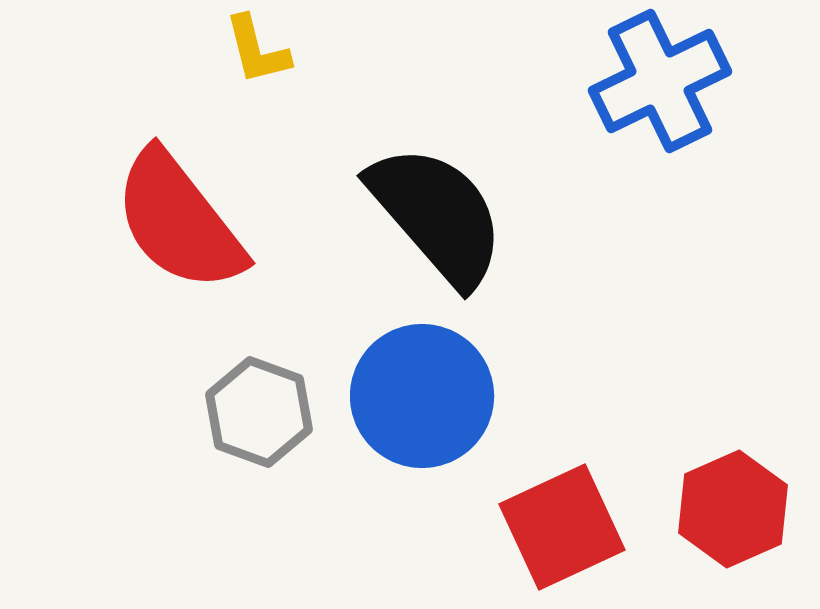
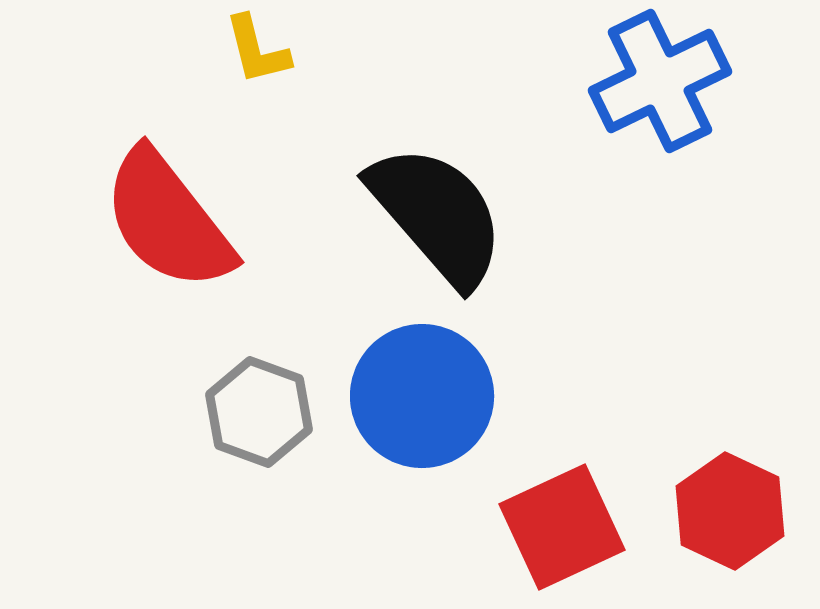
red semicircle: moved 11 px left, 1 px up
red hexagon: moved 3 px left, 2 px down; rotated 11 degrees counterclockwise
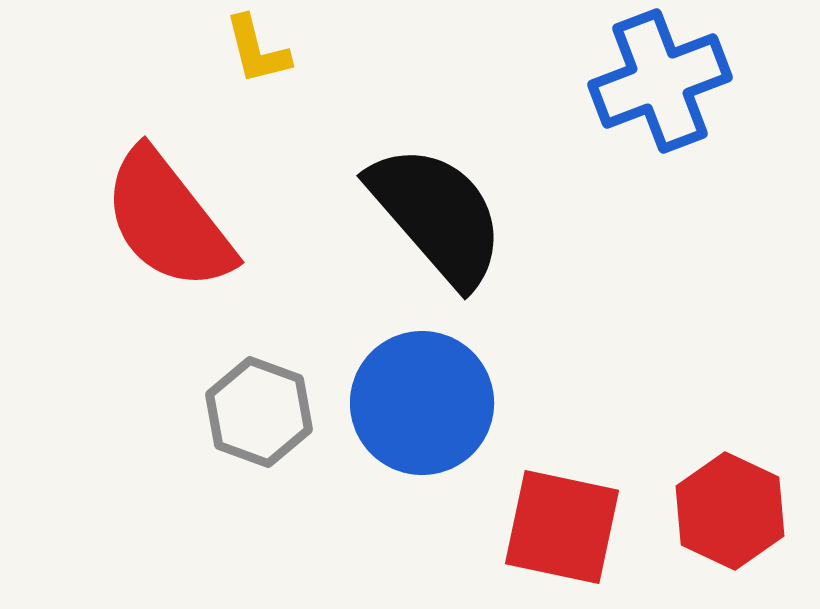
blue cross: rotated 5 degrees clockwise
blue circle: moved 7 px down
red square: rotated 37 degrees clockwise
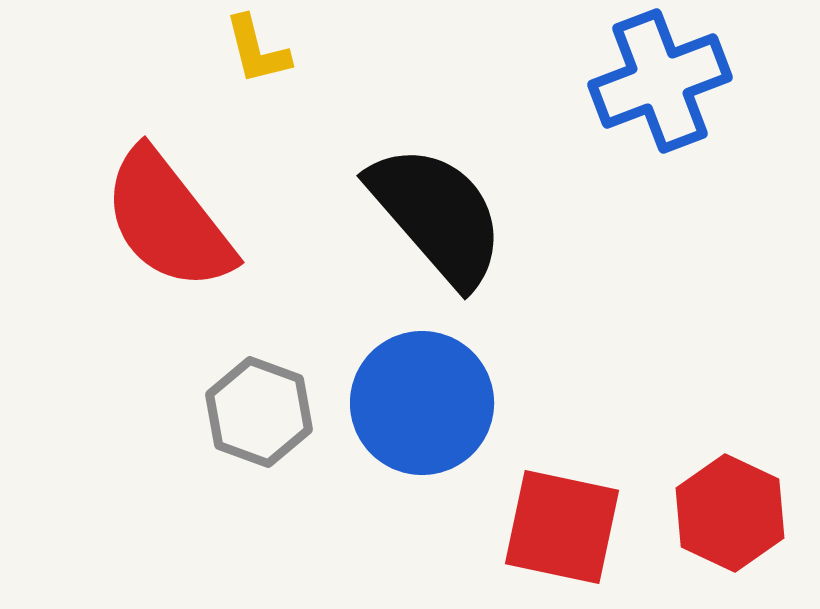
red hexagon: moved 2 px down
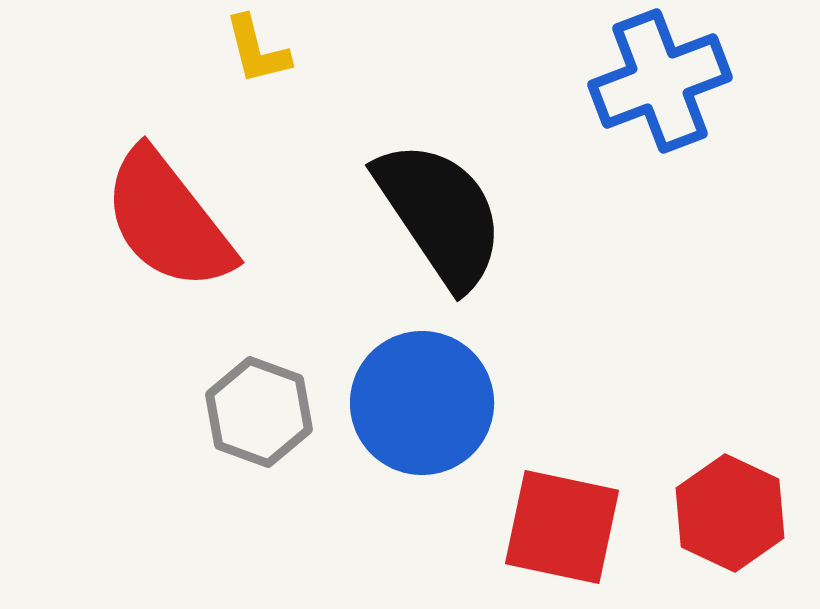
black semicircle: moved 3 px right, 1 px up; rotated 7 degrees clockwise
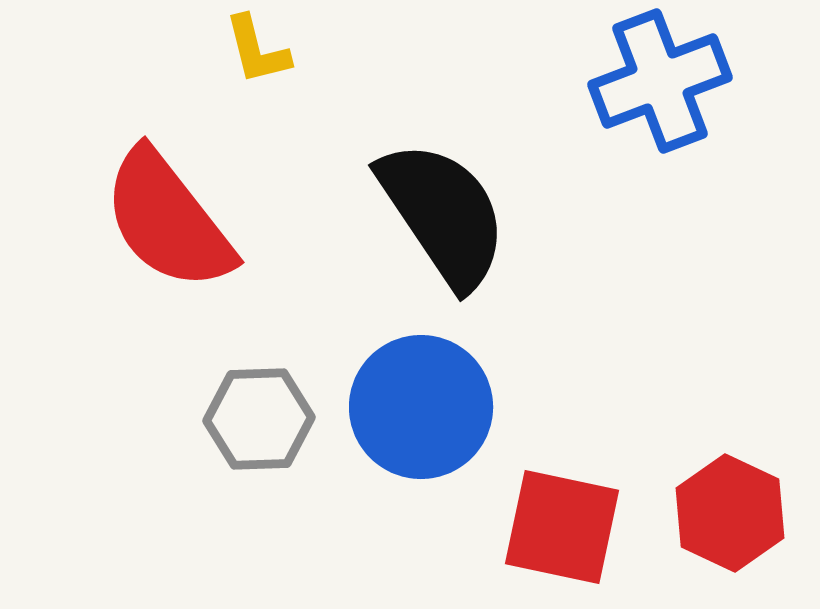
black semicircle: moved 3 px right
blue circle: moved 1 px left, 4 px down
gray hexagon: moved 7 px down; rotated 22 degrees counterclockwise
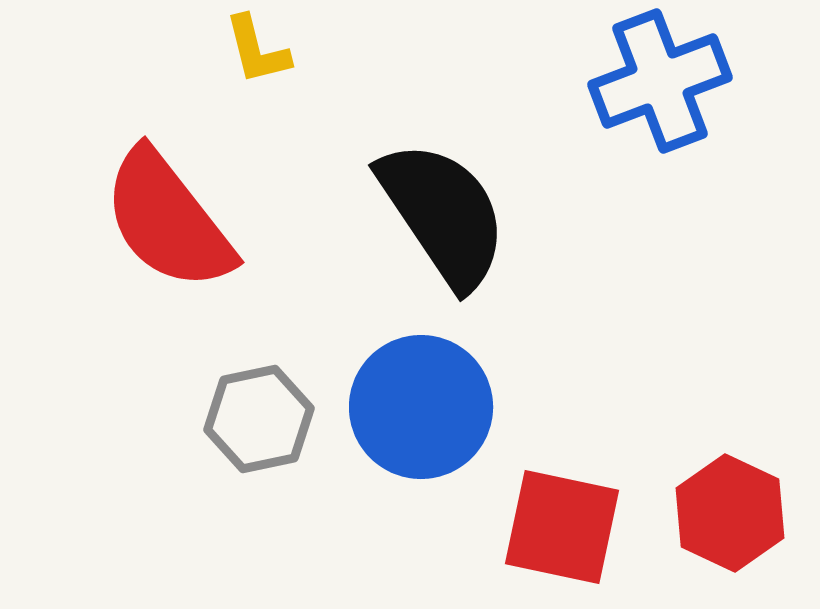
gray hexagon: rotated 10 degrees counterclockwise
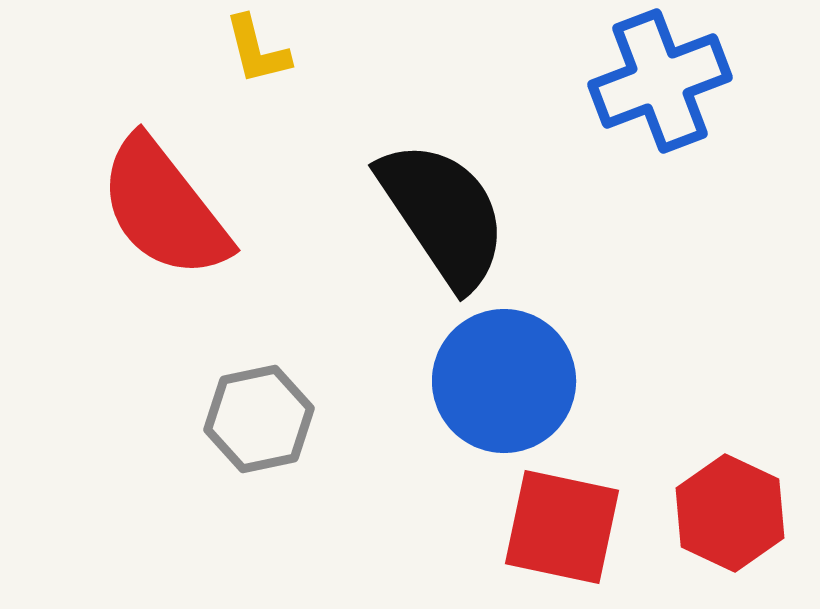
red semicircle: moved 4 px left, 12 px up
blue circle: moved 83 px right, 26 px up
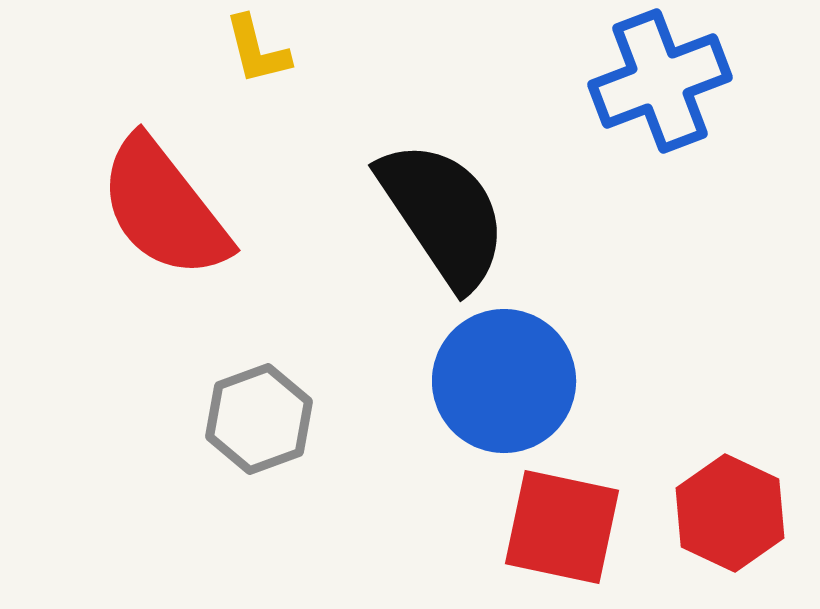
gray hexagon: rotated 8 degrees counterclockwise
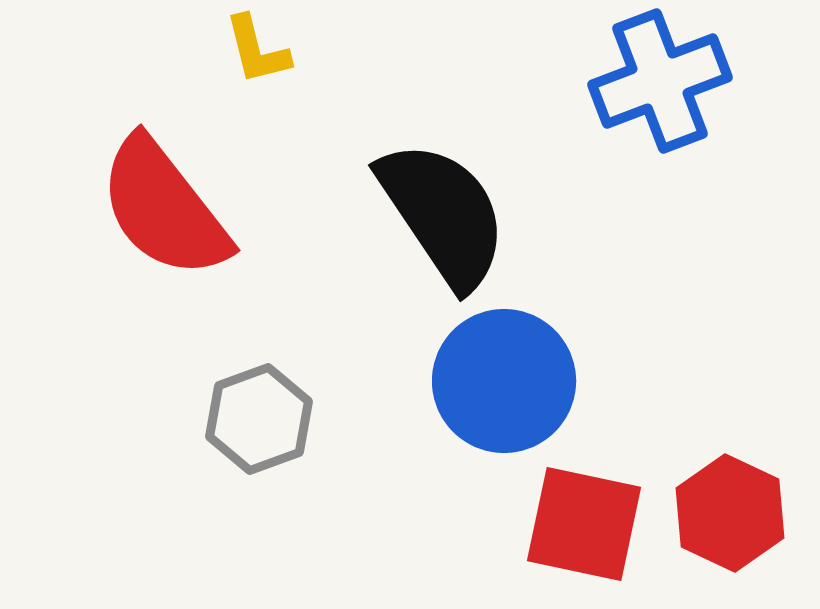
red square: moved 22 px right, 3 px up
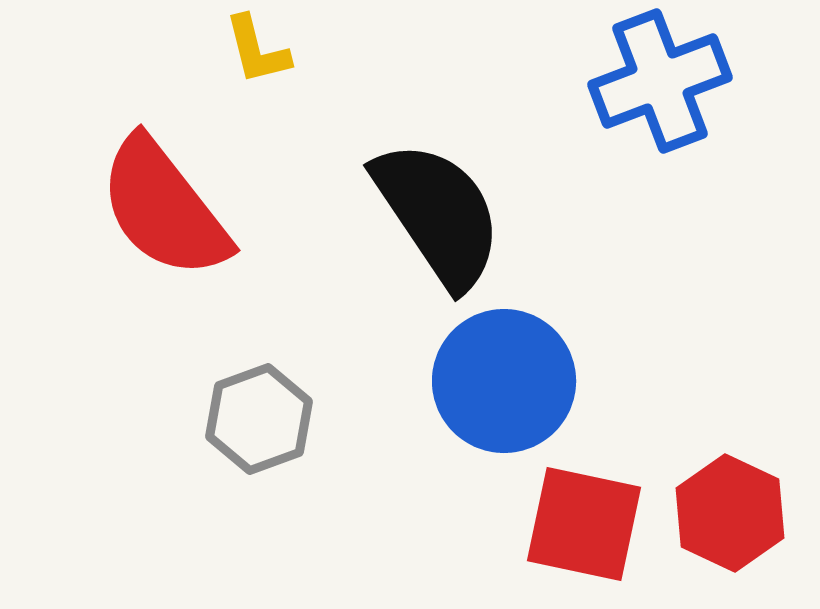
black semicircle: moved 5 px left
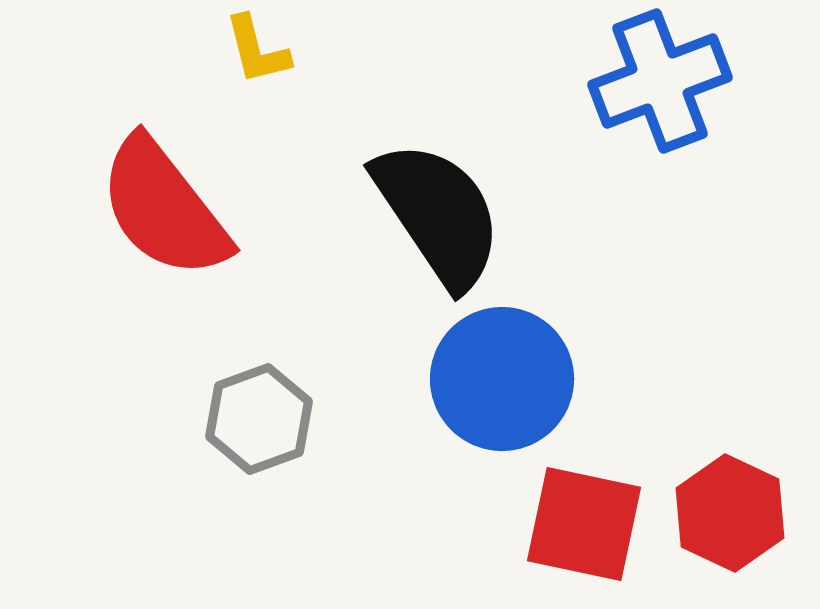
blue circle: moved 2 px left, 2 px up
